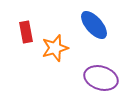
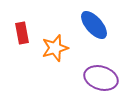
red rectangle: moved 4 px left, 1 px down
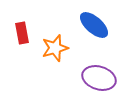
blue ellipse: rotated 8 degrees counterclockwise
purple ellipse: moved 2 px left
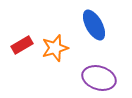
blue ellipse: rotated 20 degrees clockwise
red rectangle: moved 12 px down; rotated 70 degrees clockwise
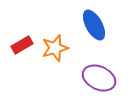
purple ellipse: rotated 8 degrees clockwise
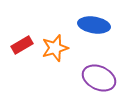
blue ellipse: rotated 52 degrees counterclockwise
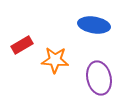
orange star: moved 12 px down; rotated 20 degrees clockwise
purple ellipse: rotated 52 degrees clockwise
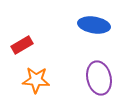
orange star: moved 19 px left, 20 px down
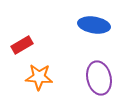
orange star: moved 3 px right, 3 px up
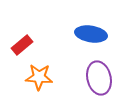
blue ellipse: moved 3 px left, 9 px down
red rectangle: rotated 10 degrees counterclockwise
